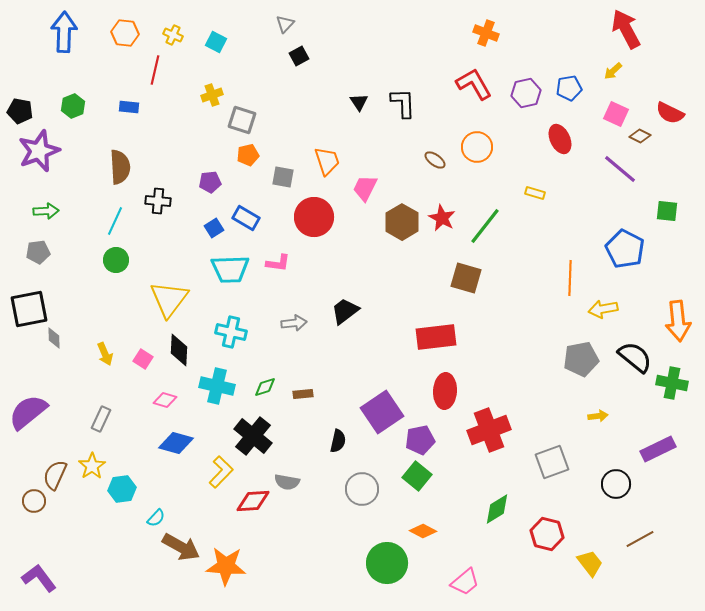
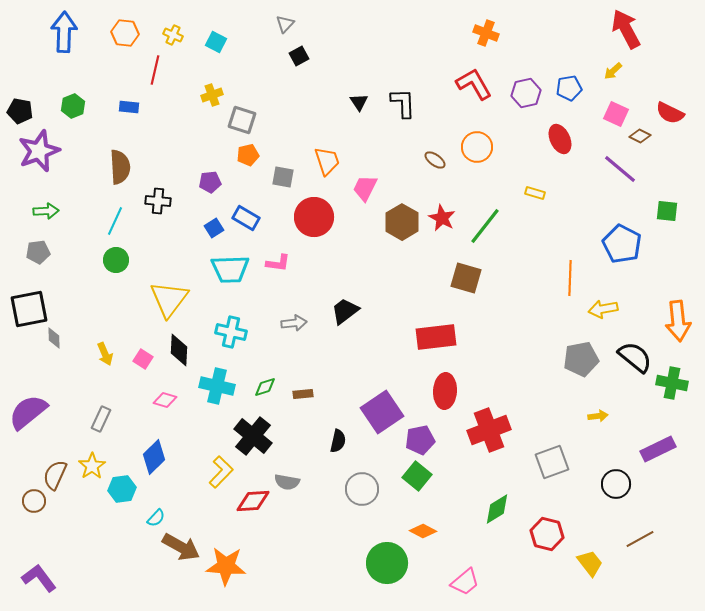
blue pentagon at (625, 249): moved 3 px left, 5 px up
blue diamond at (176, 443): moved 22 px left, 14 px down; rotated 60 degrees counterclockwise
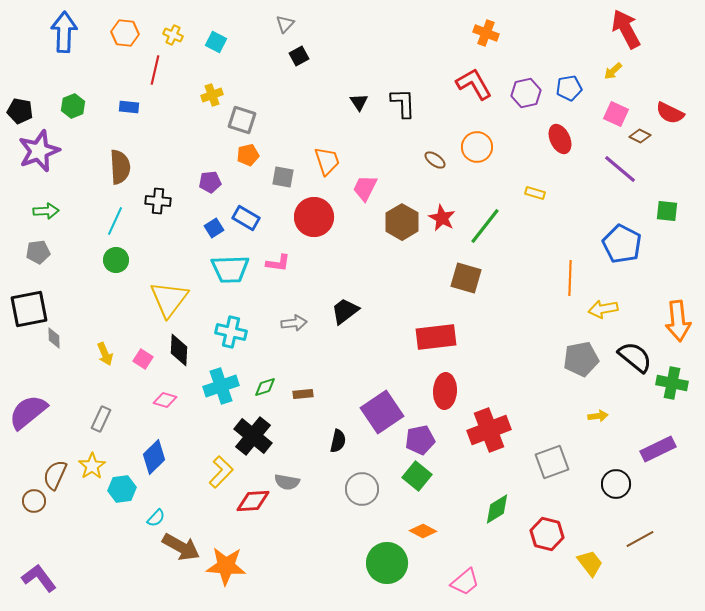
cyan cross at (217, 386): moved 4 px right; rotated 32 degrees counterclockwise
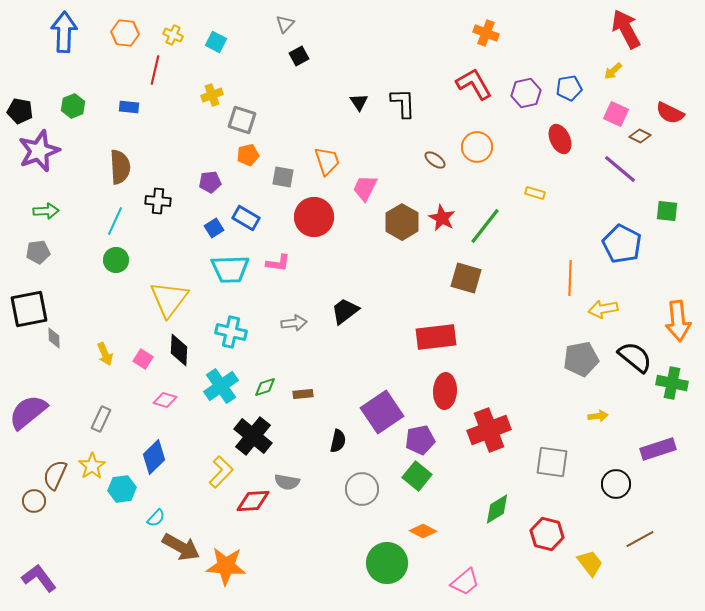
cyan cross at (221, 386): rotated 16 degrees counterclockwise
purple rectangle at (658, 449): rotated 8 degrees clockwise
gray square at (552, 462): rotated 28 degrees clockwise
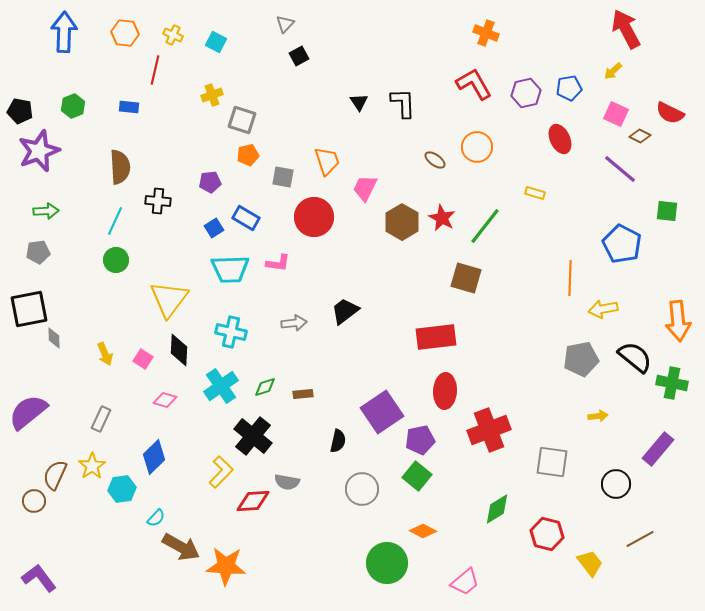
purple rectangle at (658, 449): rotated 32 degrees counterclockwise
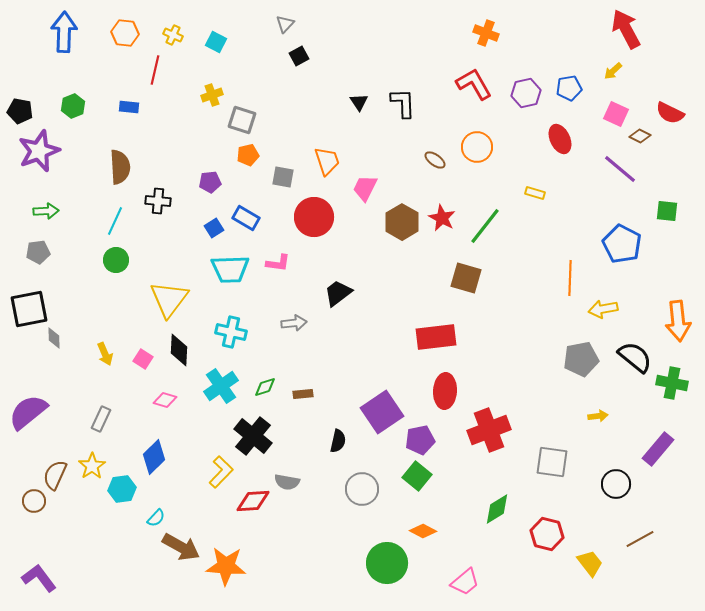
black trapezoid at (345, 311): moved 7 px left, 18 px up
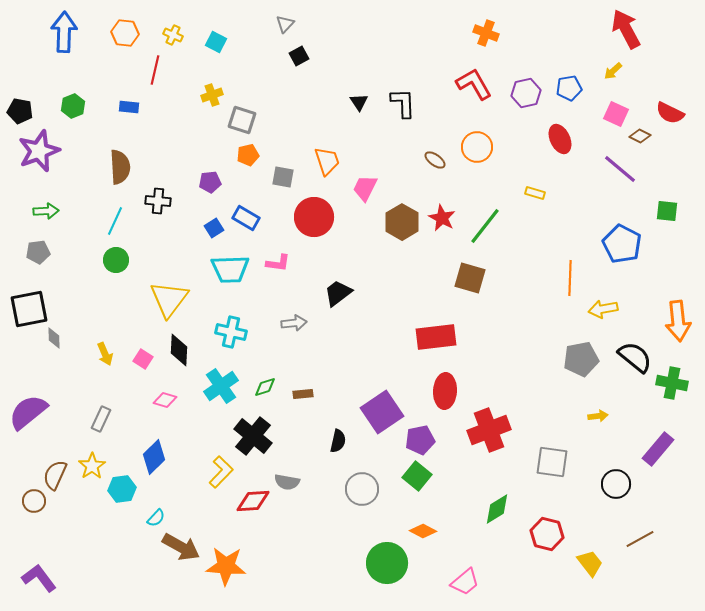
brown square at (466, 278): moved 4 px right
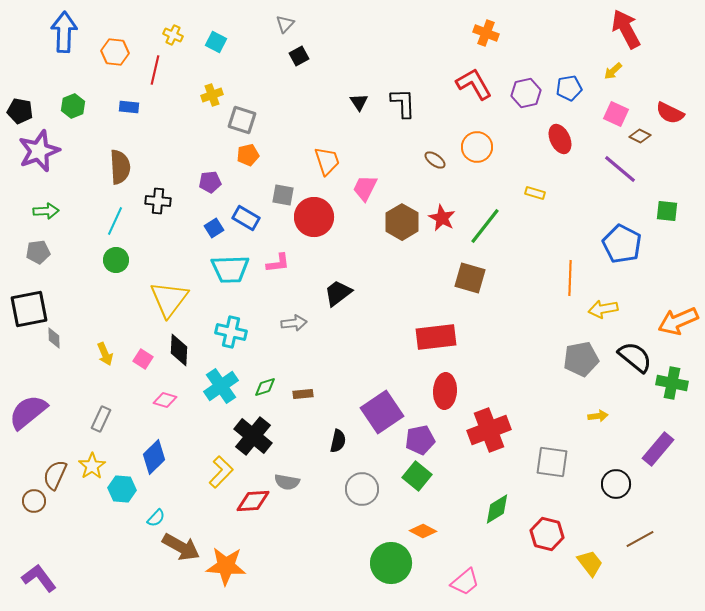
orange hexagon at (125, 33): moved 10 px left, 19 px down
gray square at (283, 177): moved 18 px down
pink L-shape at (278, 263): rotated 15 degrees counterclockwise
orange arrow at (678, 321): rotated 72 degrees clockwise
cyan hexagon at (122, 489): rotated 12 degrees clockwise
green circle at (387, 563): moved 4 px right
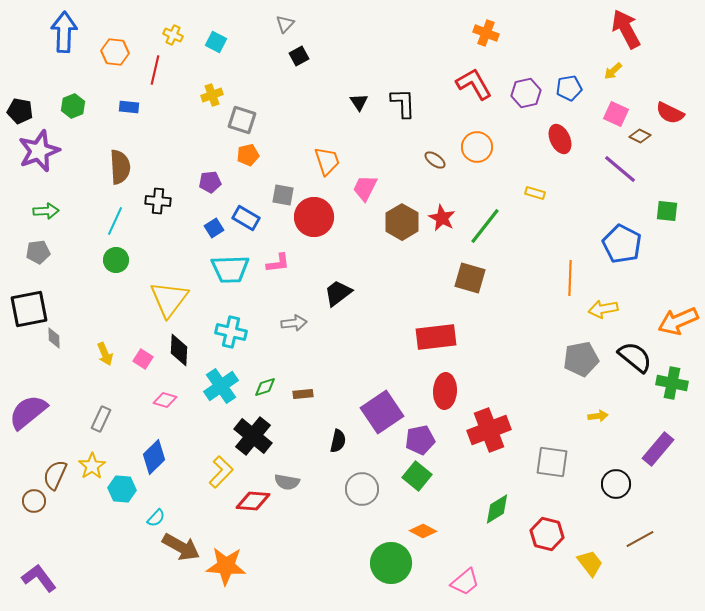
red diamond at (253, 501): rotated 8 degrees clockwise
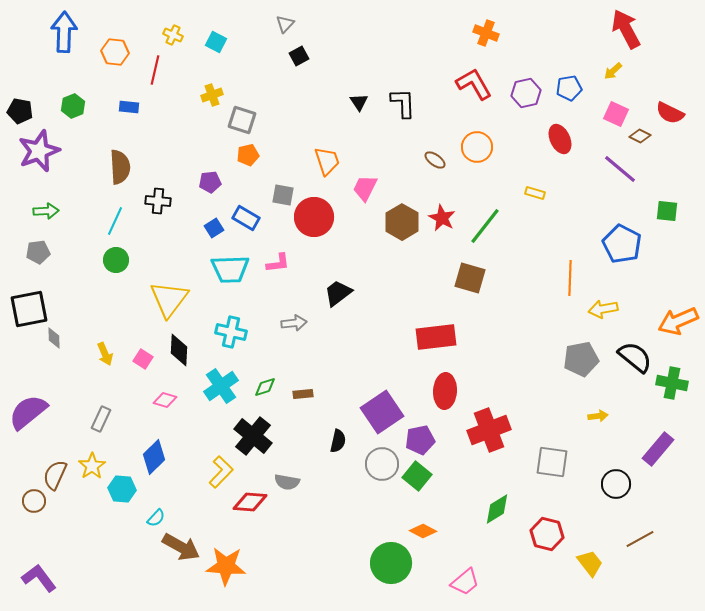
gray circle at (362, 489): moved 20 px right, 25 px up
red diamond at (253, 501): moved 3 px left, 1 px down
